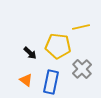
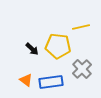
black arrow: moved 2 px right, 4 px up
blue rectangle: rotated 70 degrees clockwise
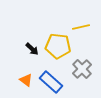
blue rectangle: rotated 50 degrees clockwise
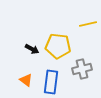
yellow line: moved 7 px right, 3 px up
black arrow: rotated 16 degrees counterclockwise
gray cross: rotated 30 degrees clockwise
blue rectangle: rotated 55 degrees clockwise
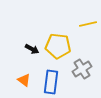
gray cross: rotated 18 degrees counterclockwise
orange triangle: moved 2 px left
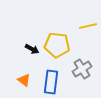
yellow line: moved 2 px down
yellow pentagon: moved 1 px left, 1 px up
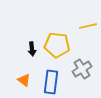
black arrow: rotated 56 degrees clockwise
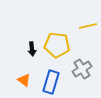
blue rectangle: rotated 10 degrees clockwise
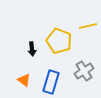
yellow pentagon: moved 2 px right, 4 px up; rotated 15 degrees clockwise
gray cross: moved 2 px right, 2 px down
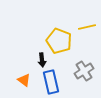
yellow line: moved 1 px left, 1 px down
black arrow: moved 10 px right, 11 px down
blue rectangle: rotated 30 degrees counterclockwise
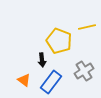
blue rectangle: rotated 50 degrees clockwise
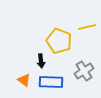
black arrow: moved 1 px left, 1 px down
blue rectangle: rotated 55 degrees clockwise
